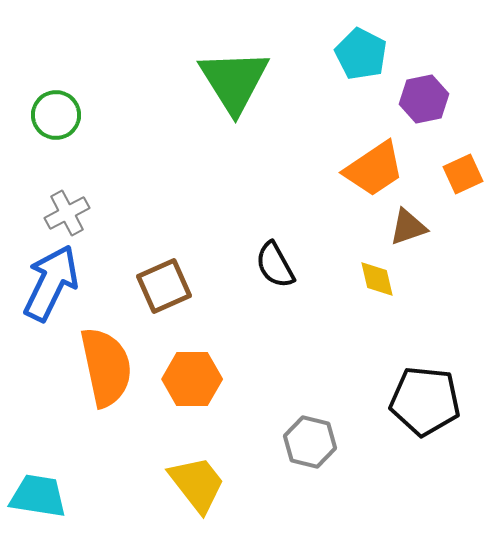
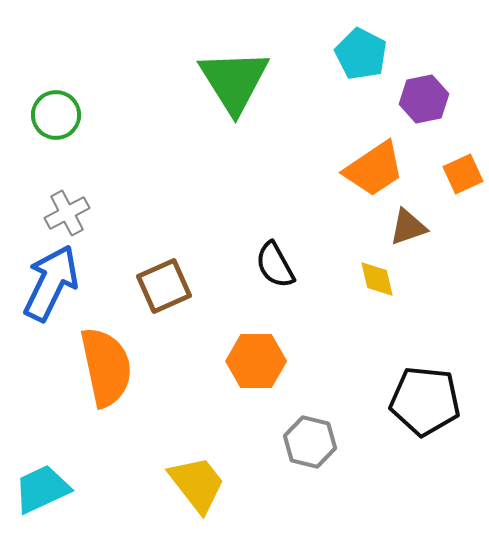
orange hexagon: moved 64 px right, 18 px up
cyan trapezoid: moved 4 px right, 7 px up; rotated 34 degrees counterclockwise
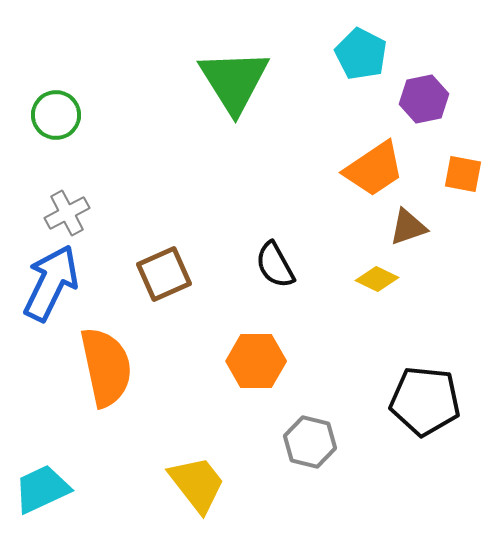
orange square: rotated 36 degrees clockwise
yellow diamond: rotated 51 degrees counterclockwise
brown square: moved 12 px up
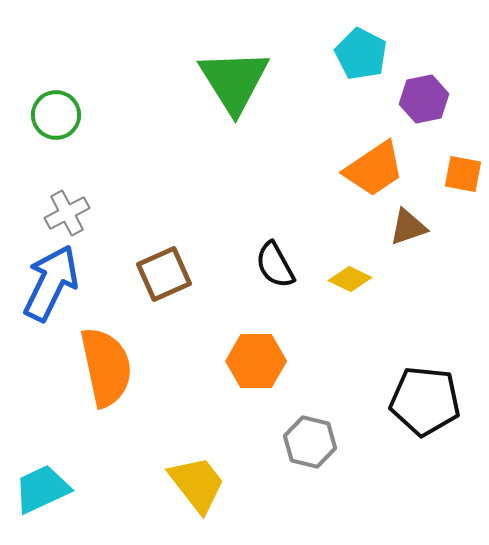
yellow diamond: moved 27 px left
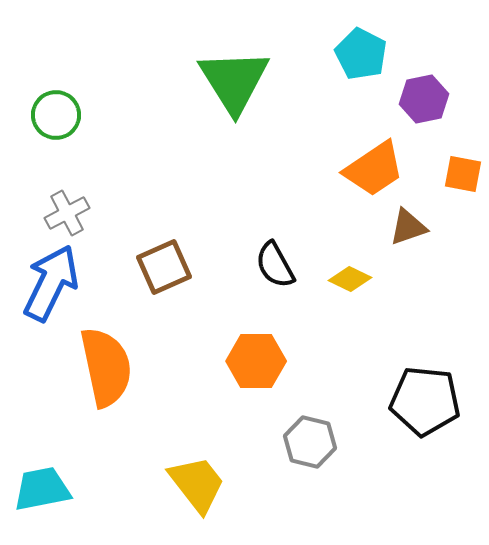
brown square: moved 7 px up
cyan trapezoid: rotated 14 degrees clockwise
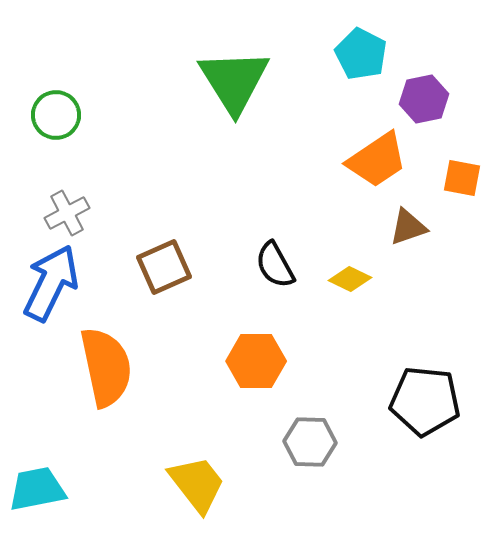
orange trapezoid: moved 3 px right, 9 px up
orange square: moved 1 px left, 4 px down
gray hexagon: rotated 12 degrees counterclockwise
cyan trapezoid: moved 5 px left
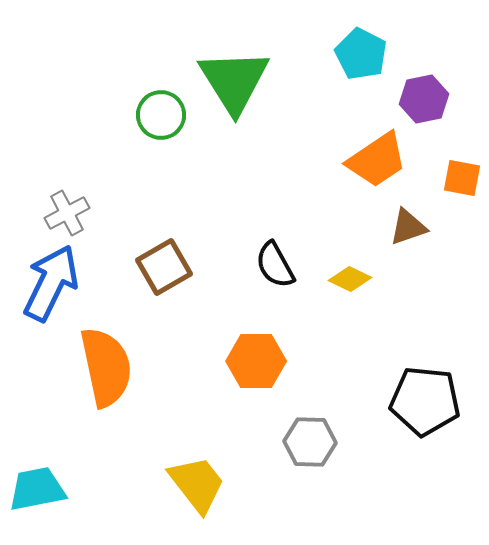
green circle: moved 105 px right
brown square: rotated 6 degrees counterclockwise
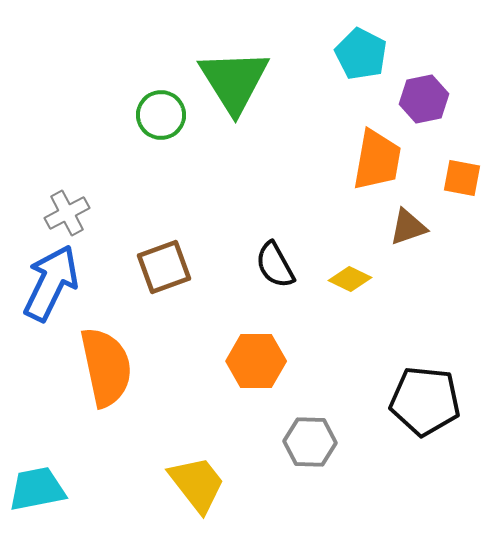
orange trapezoid: rotated 46 degrees counterclockwise
brown square: rotated 10 degrees clockwise
